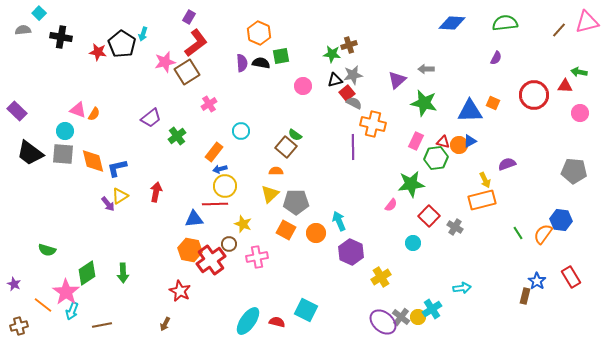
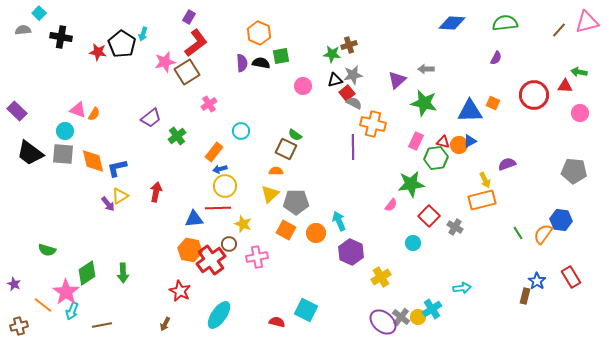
brown square at (286, 147): moved 2 px down; rotated 15 degrees counterclockwise
red line at (215, 204): moved 3 px right, 4 px down
cyan ellipse at (248, 321): moved 29 px left, 6 px up
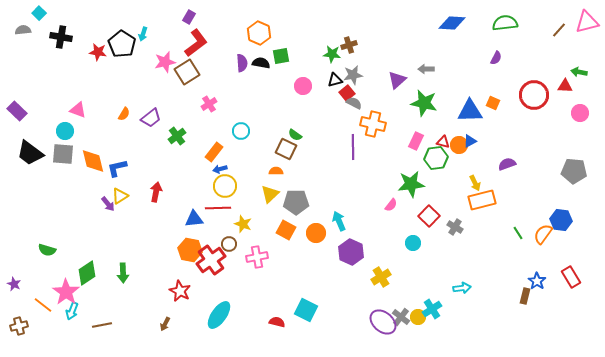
orange semicircle at (94, 114): moved 30 px right
yellow arrow at (485, 180): moved 10 px left, 3 px down
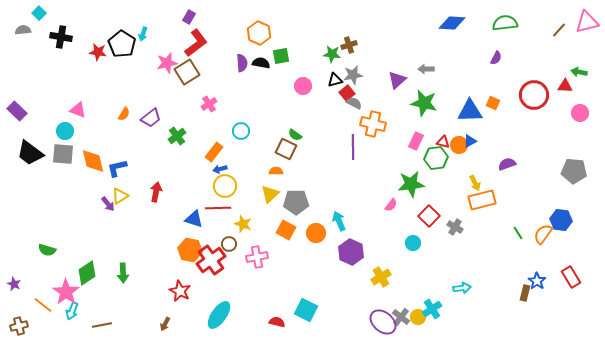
pink star at (165, 62): moved 2 px right, 1 px down
blue triangle at (194, 219): rotated 24 degrees clockwise
brown rectangle at (525, 296): moved 3 px up
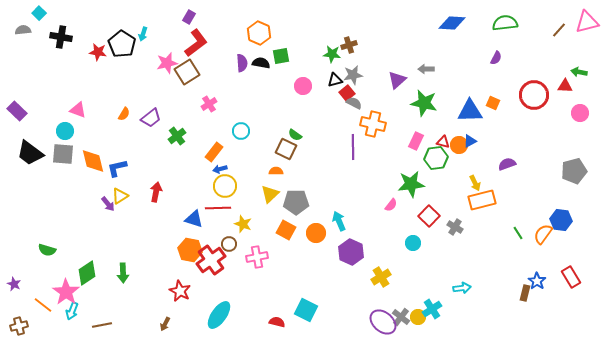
gray pentagon at (574, 171): rotated 20 degrees counterclockwise
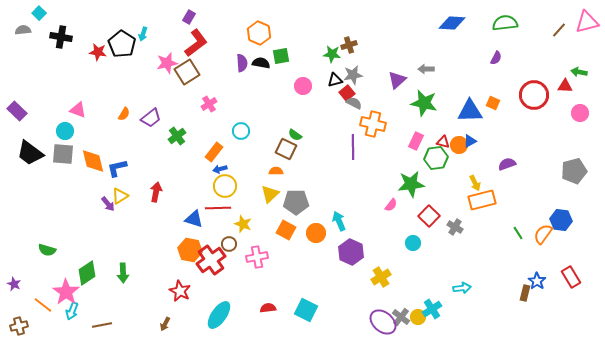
red semicircle at (277, 322): moved 9 px left, 14 px up; rotated 21 degrees counterclockwise
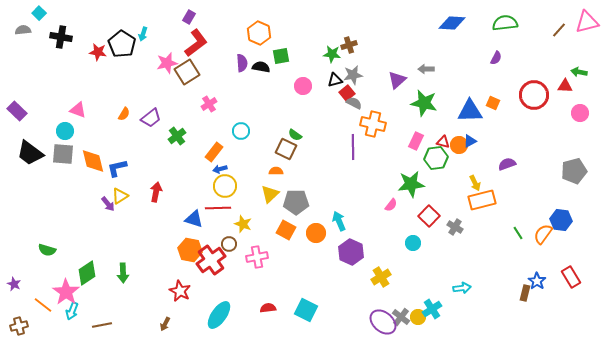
black semicircle at (261, 63): moved 4 px down
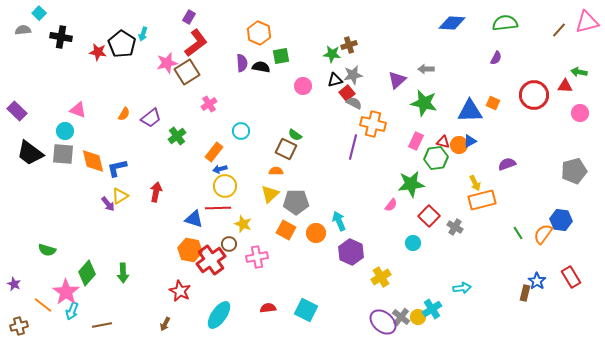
purple line at (353, 147): rotated 15 degrees clockwise
green diamond at (87, 273): rotated 15 degrees counterclockwise
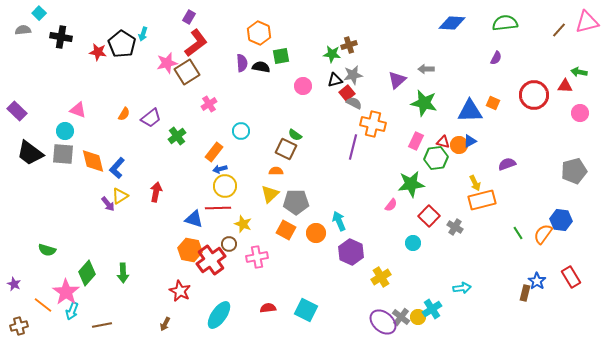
blue L-shape at (117, 168): rotated 35 degrees counterclockwise
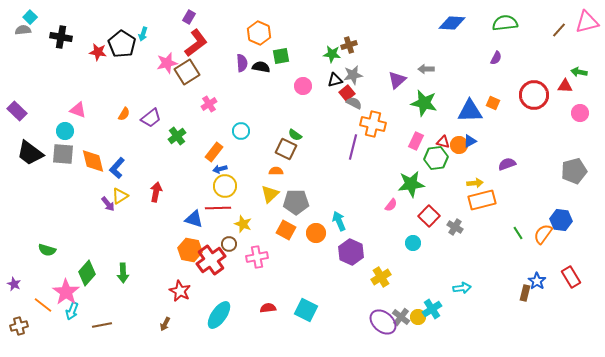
cyan square at (39, 13): moved 9 px left, 4 px down
yellow arrow at (475, 183): rotated 70 degrees counterclockwise
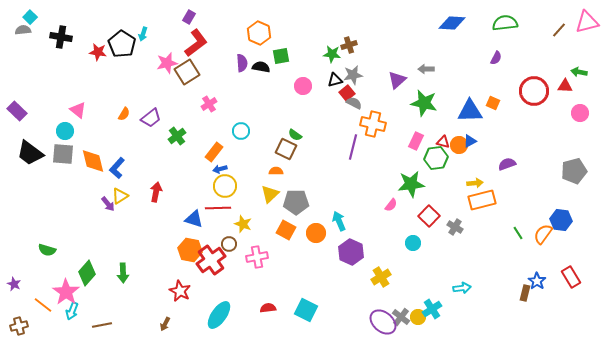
red circle at (534, 95): moved 4 px up
pink triangle at (78, 110): rotated 18 degrees clockwise
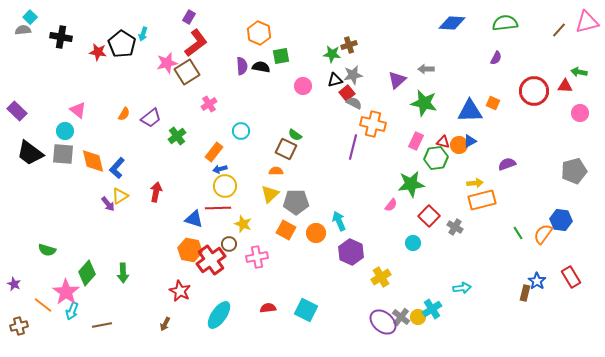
purple semicircle at (242, 63): moved 3 px down
